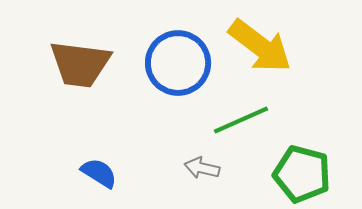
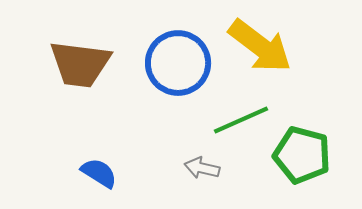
green pentagon: moved 19 px up
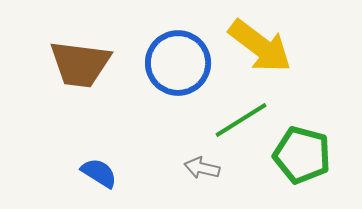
green line: rotated 8 degrees counterclockwise
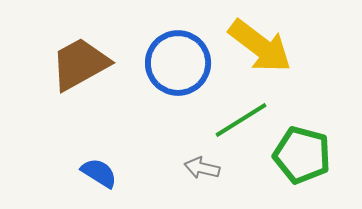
brown trapezoid: rotated 144 degrees clockwise
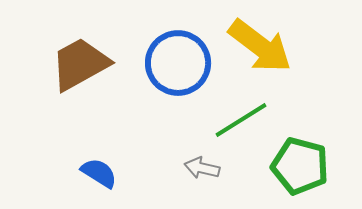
green pentagon: moved 2 px left, 11 px down
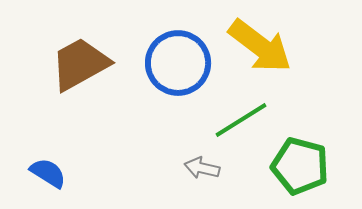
blue semicircle: moved 51 px left
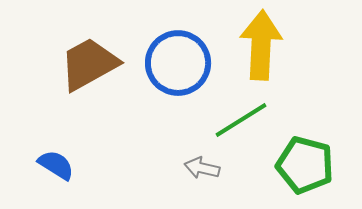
yellow arrow: moved 1 px right, 1 px up; rotated 124 degrees counterclockwise
brown trapezoid: moved 9 px right
green pentagon: moved 5 px right, 1 px up
blue semicircle: moved 8 px right, 8 px up
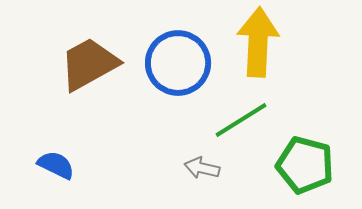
yellow arrow: moved 3 px left, 3 px up
blue semicircle: rotated 6 degrees counterclockwise
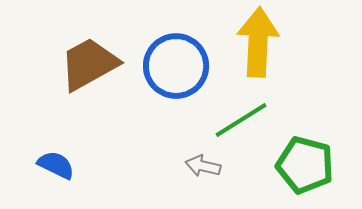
blue circle: moved 2 px left, 3 px down
gray arrow: moved 1 px right, 2 px up
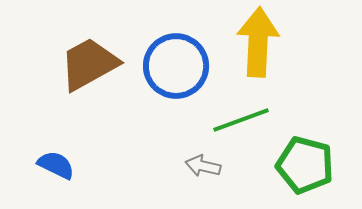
green line: rotated 12 degrees clockwise
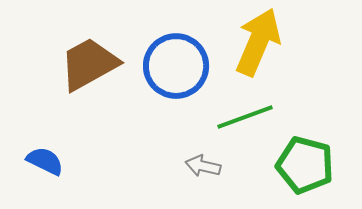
yellow arrow: rotated 20 degrees clockwise
green line: moved 4 px right, 3 px up
blue semicircle: moved 11 px left, 4 px up
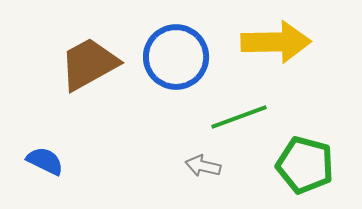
yellow arrow: moved 18 px right; rotated 66 degrees clockwise
blue circle: moved 9 px up
green line: moved 6 px left
